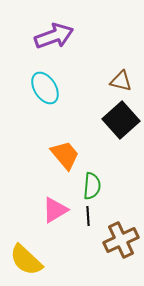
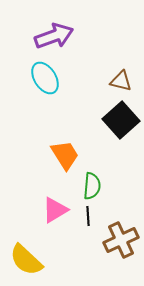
cyan ellipse: moved 10 px up
orange trapezoid: rotated 8 degrees clockwise
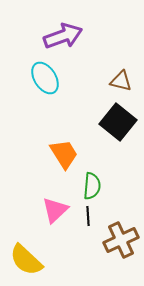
purple arrow: moved 9 px right
black square: moved 3 px left, 2 px down; rotated 9 degrees counterclockwise
orange trapezoid: moved 1 px left, 1 px up
pink triangle: rotated 12 degrees counterclockwise
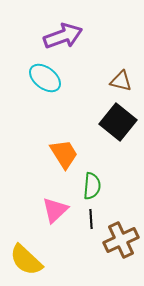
cyan ellipse: rotated 20 degrees counterclockwise
black line: moved 3 px right, 3 px down
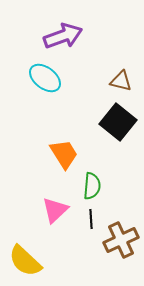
yellow semicircle: moved 1 px left, 1 px down
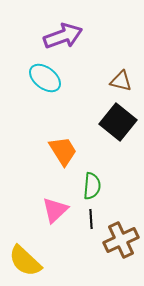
orange trapezoid: moved 1 px left, 3 px up
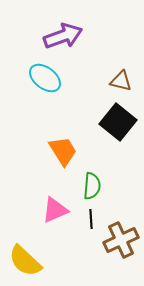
pink triangle: rotated 20 degrees clockwise
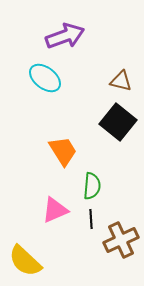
purple arrow: moved 2 px right
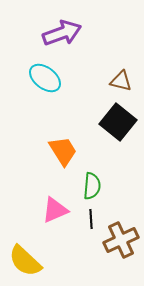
purple arrow: moved 3 px left, 3 px up
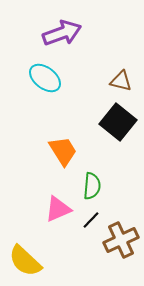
pink triangle: moved 3 px right, 1 px up
black line: moved 1 px down; rotated 48 degrees clockwise
